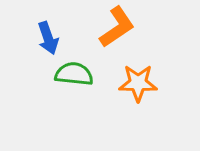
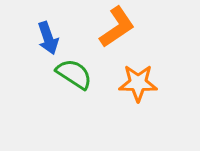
green semicircle: rotated 27 degrees clockwise
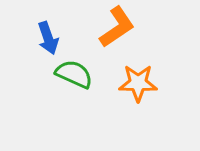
green semicircle: rotated 9 degrees counterclockwise
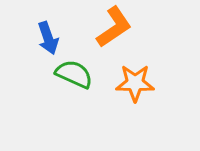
orange L-shape: moved 3 px left
orange star: moved 3 px left
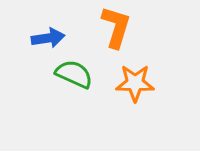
orange L-shape: moved 2 px right; rotated 39 degrees counterclockwise
blue arrow: rotated 80 degrees counterclockwise
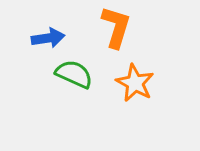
orange star: rotated 27 degrees clockwise
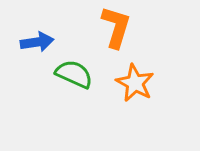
blue arrow: moved 11 px left, 4 px down
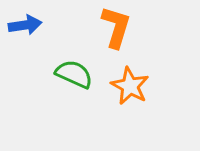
blue arrow: moved 12 px left, 17 px up
orange star: moved 5 px left, 3 px down
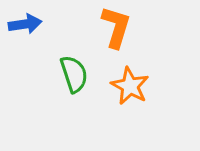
blue arrow: moved 1 px up
green semicircle: rotated 48 degrees clockwise
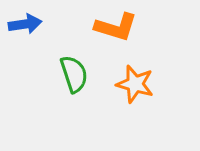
orange L-shape: rotated 90 degrees clockwise
orange star: moved 5 px right, 2 px up; rotated 12 degrees counterclockwise
